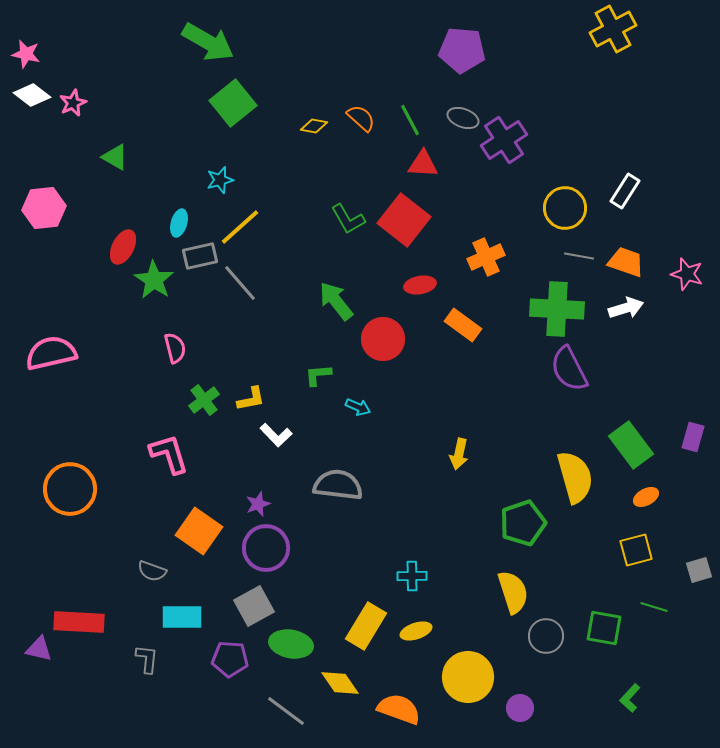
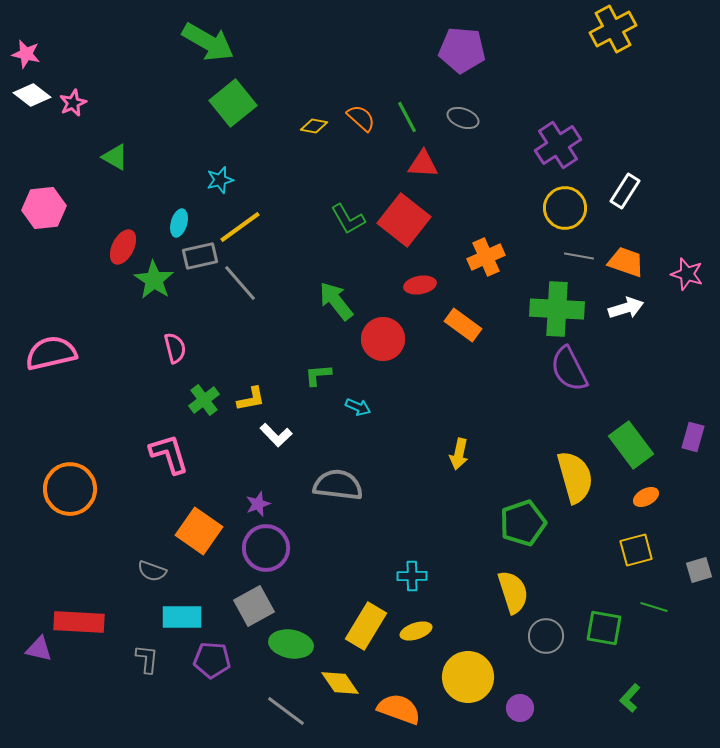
green line at (410, 120): moved 3 px left, 3 px up
purple cross at (504, 140): moved 54 px right, 5 px down
yellow line at (240, 227): rotated 6 degrees clockwise
purple pentagon at (230, 659): moved 18 px left, 1 px down
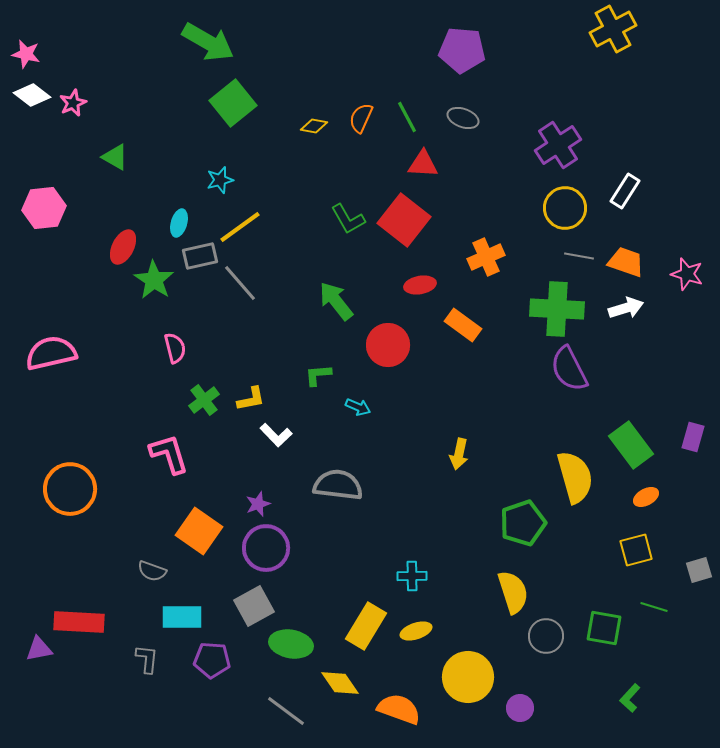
orange semicircle at (361, 118): rotated 108 degrees counterclockwise
red circle at (383, 339): moved 5 px right, 6 px down
purple triangle at (39, 649): rotated 24 degrees counterclockwise
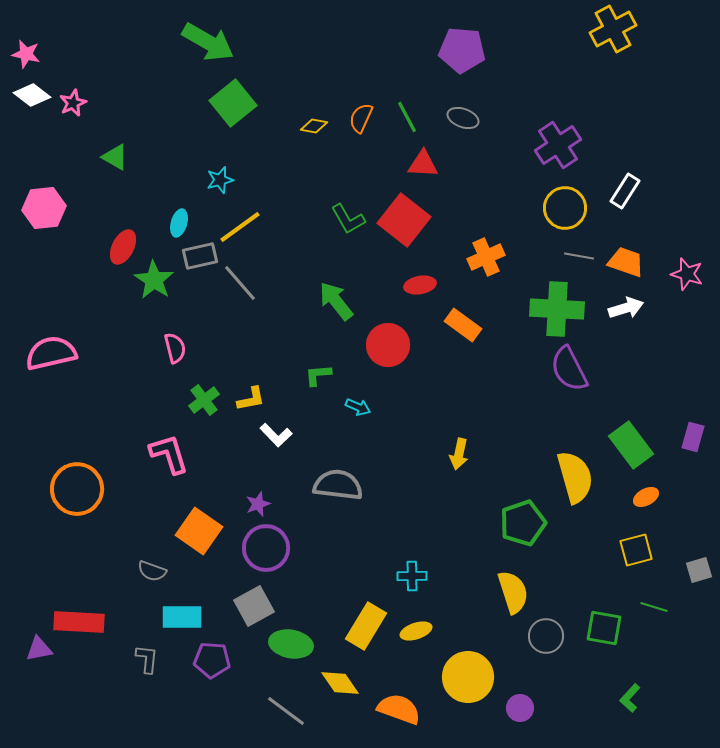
orange circle at (70, 489): moved 7 px right
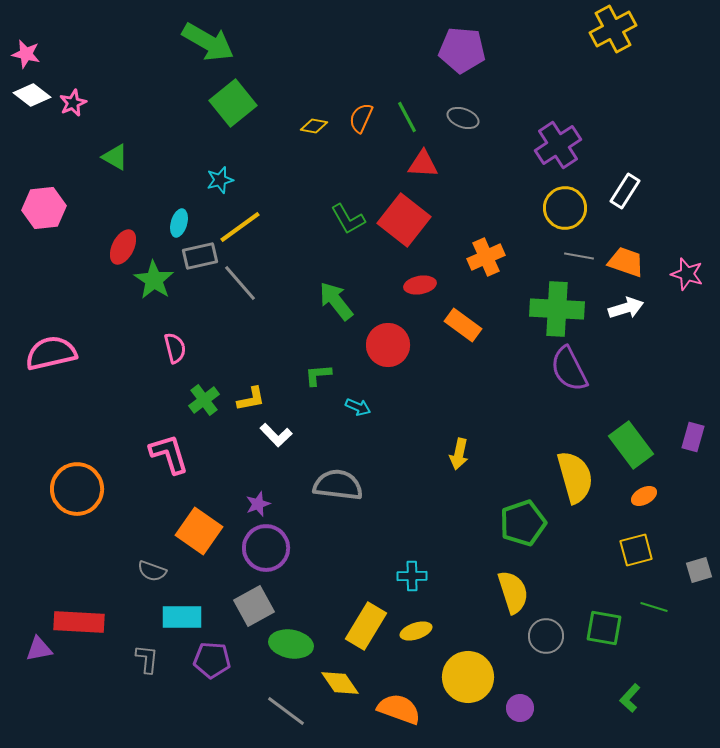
orange ellipse at (646, 497): moved 2 px left, 1 px up
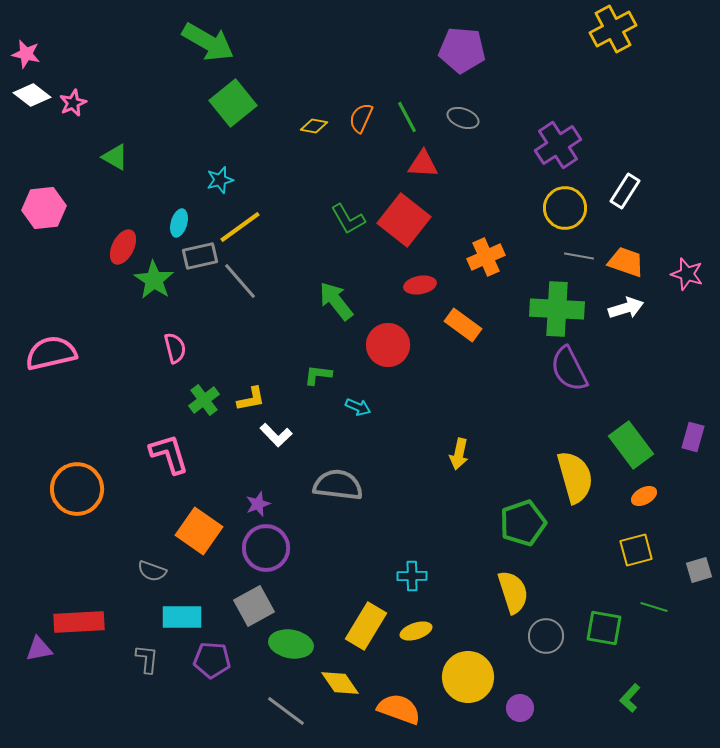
gray line at (240, 283): moved 2 px up
green L-shape at (318, 375): rotated 12 degrees clockwise
red rectangle at (79, 622): rotated 6 degrees counterclockwise
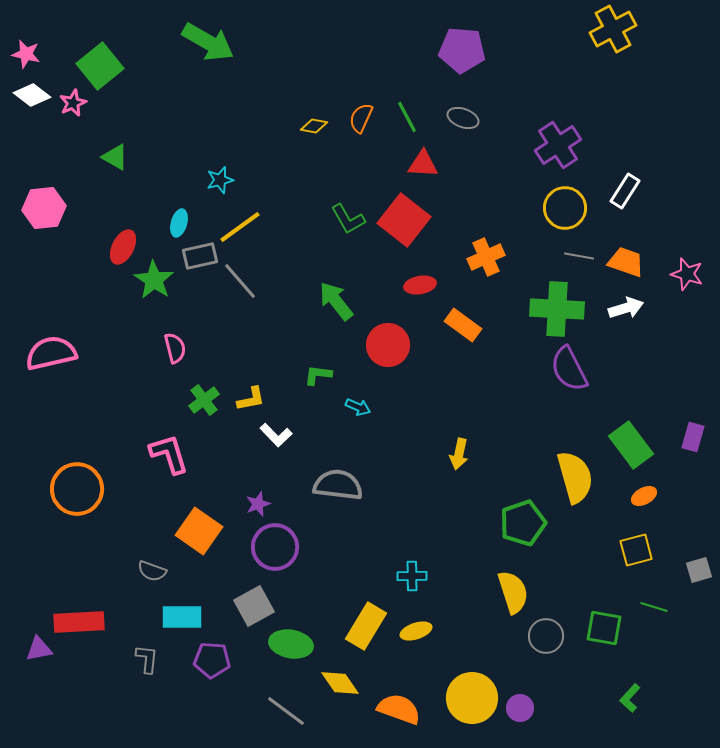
green square at (233, 103): moved 133 px left, 37 px up
purple circle at (266, 548): moved 9 px right, 1 px up
yellow circle at (468, 677): moved 4 px right, 21 px down
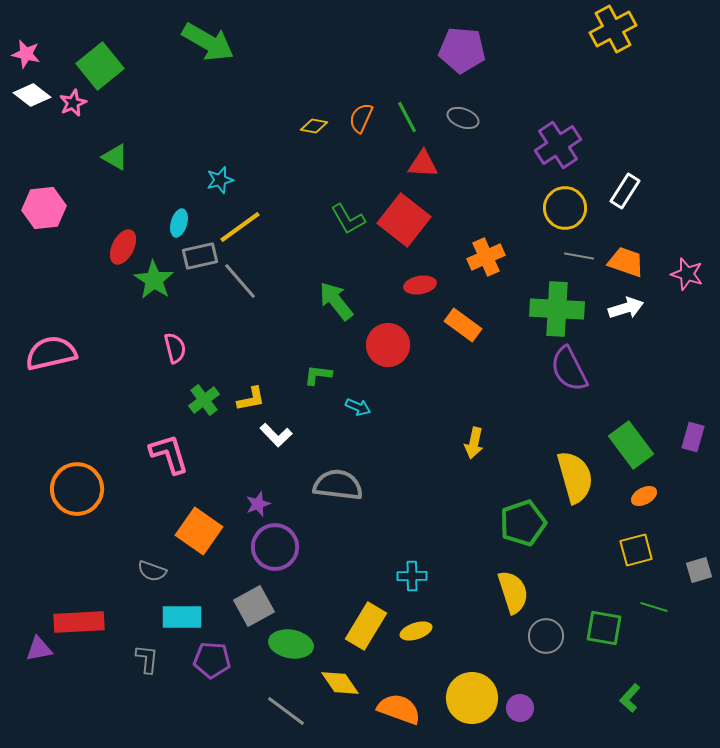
yellow arrow at (459, 454): moved 15 px right, 11 px up
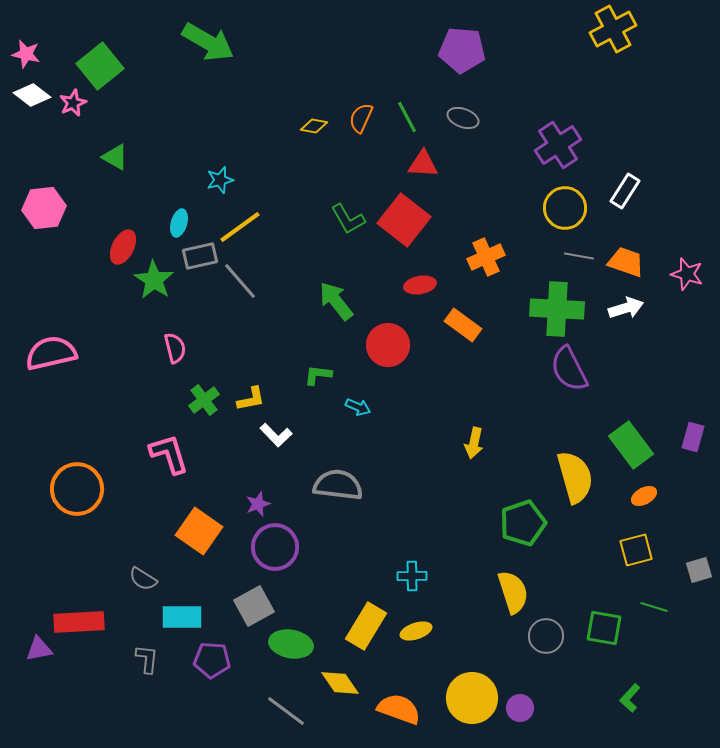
gray semicircle at (152, 571): moved 9 px left, 8 px down; rotated 12 degrees clockwise
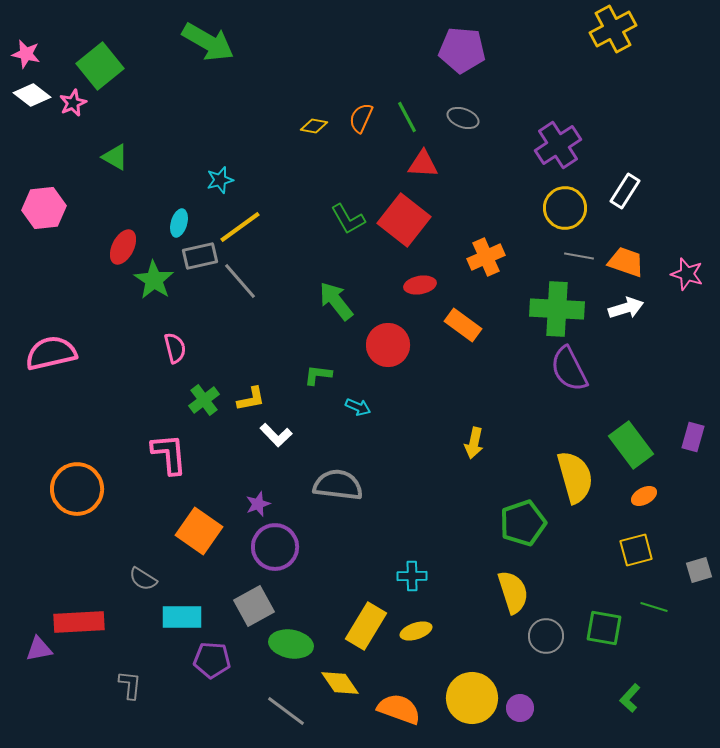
pink L-shape at (169, 454): rotated 12 degrees clockwise
gray L-shape at (147, 659): moved 17 px left, 26 px down
